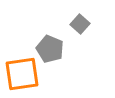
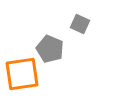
gray square: rotated 18 degrees counterclockwise
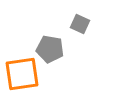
gray pentagon: rotated 12 degrees counterclockwise
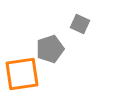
gray pentagon: rotated 28 degrees counterclockwise
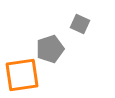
orange square: moved 1 px down
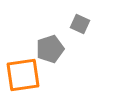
orange square: moved 1 px right
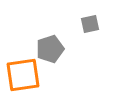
gray square: moved 10 px right; rotated 36 degrees counterclockwise
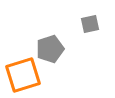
orange square: rotated 9 degrees counterclockwise
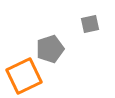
orange square: moved 1 px right, 1 px down; rotated 9 degrees counterclockwise
